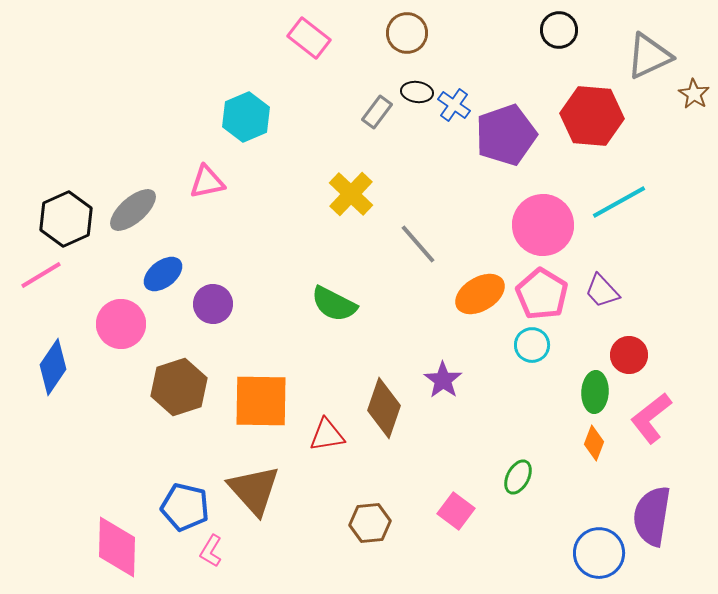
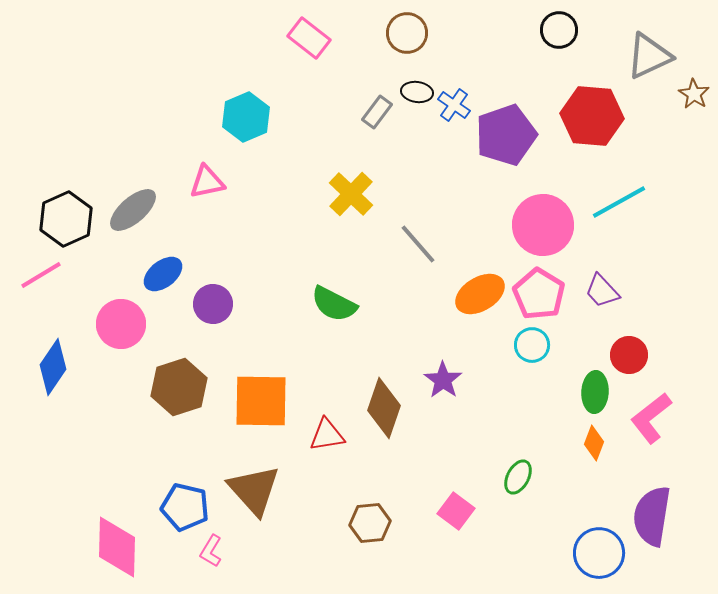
pink pentagon at (542, 294): moved 3 px left
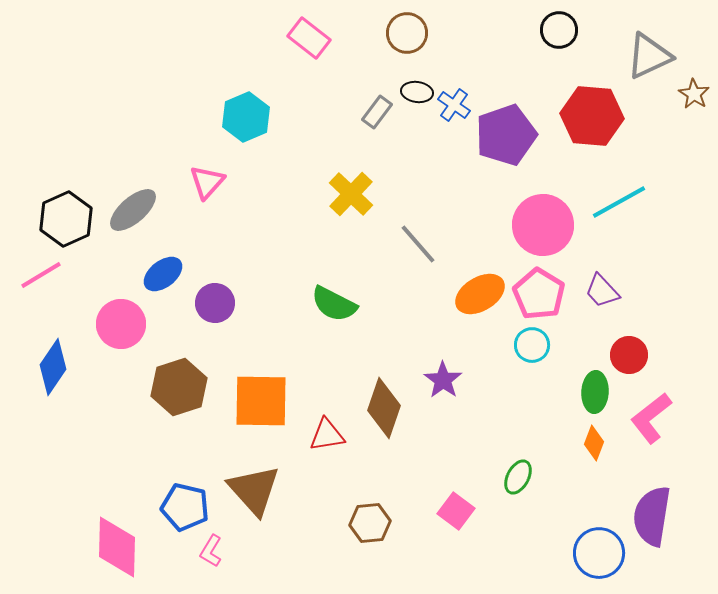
pink triangle at (207, 182): rotated 36 degrees counterclockwise
purple circle at (213, 304): moved 2 px right, 1 px up
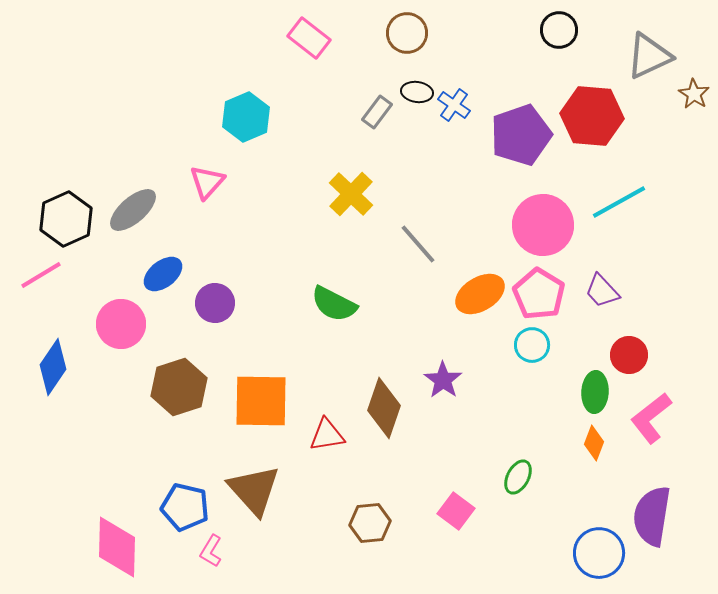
purple pentagon at (506, 135): moved 15 px right
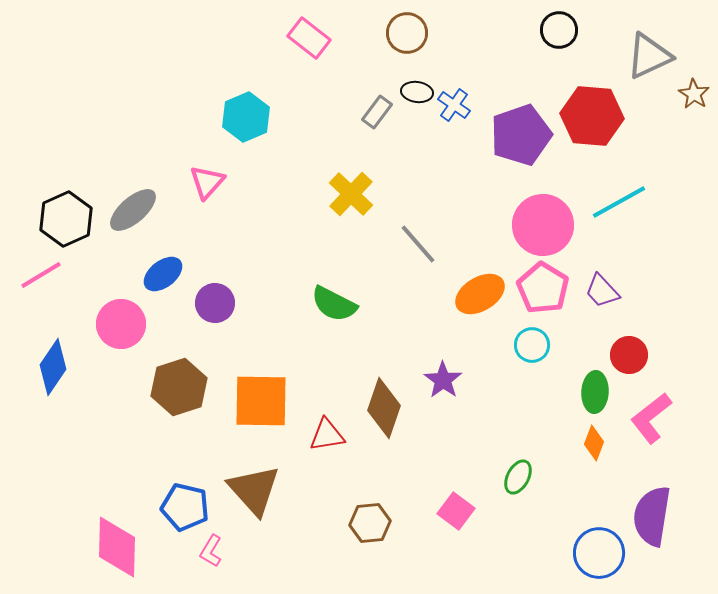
pink pentagon at (539, 294): moved 4 px right, 6 px up
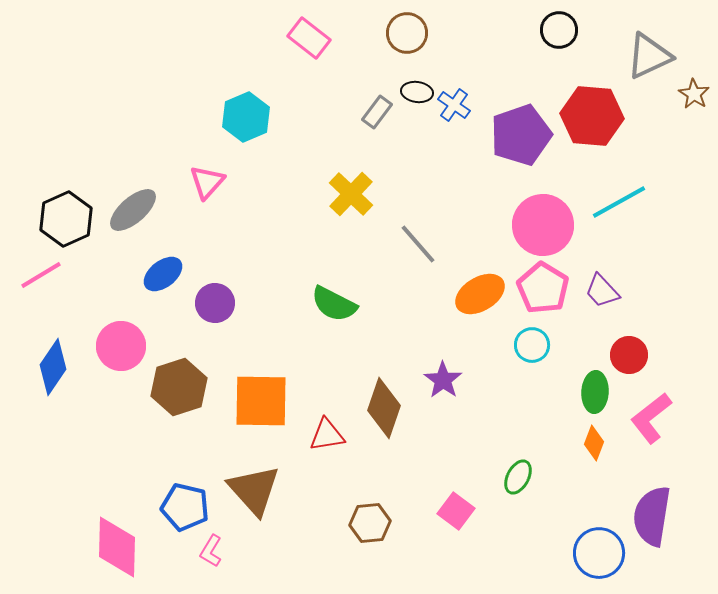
pink circle at (121, 324): moved 22 px down
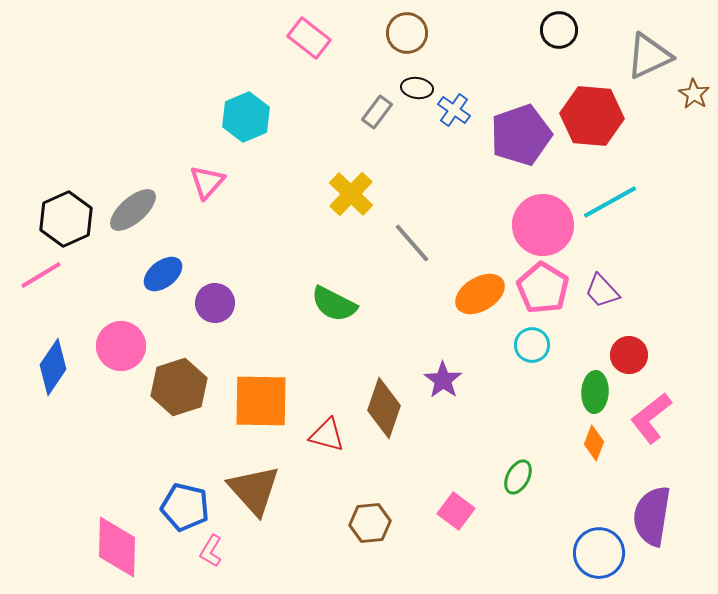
black ellipse at (417, 92): moved 4 px up
blue cross at (454, 105): moved 5 px down
cyan line at (619, 202): moved 9 px left
gray line at (418, 244): moved 6 px left, 1 px up
red triangle at (327, 435): rotated 24 degrees clockwise
